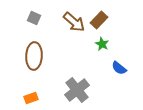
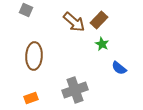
gray square: moved 8 px left, 8 px up
gray cross: moved 2 px left; rotated 20 degrees clockwise
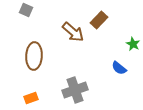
brown arrow: moved 1 px left, 10 px down
green star: moved 31 px right
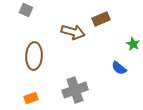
brown rectangle: moved 2 px right, 1 px up; rotated 24 degrees clockwise
brown arrow: rotated 25 degrees counterclockwise
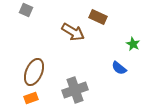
brown rectangle: moved 3 px left, 2 px up; rotated 48 degrees clockwise
brown arrow: rotated 15 degrees clockwise
brown ellipse: moved 16 px down; rotated 20 degrees clockwise
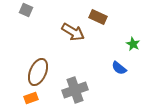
brown ellipse: moved 4 px right
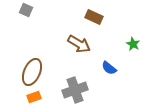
brown rectangle: moved 4 px left
brown arrow: moved 6 px right, 12 px down
blue semicircle: moved 10 px left
brown ellipse: moved 6 px left
orange rectangle: moved 3 px right, 1 px up
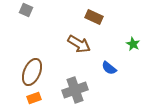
orange rectangle: moved 1 px down
